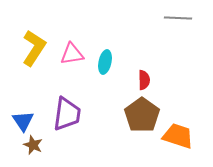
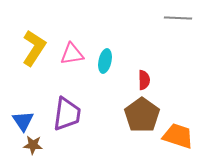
cyan ellipse: moved 1 px up
brown star: rotated 18 degrees counterclockwise
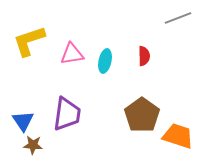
gray line: rotated 24 degrees counterclockwise
yellow L-shape: moved 5 px left, 7 px up; rotated 141 degrees counterclockwise
red semicircle: moved 24 px up
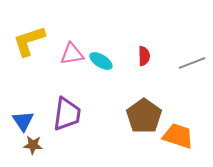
gray line: moved 14 px right, 45 px down
cyan ellipse: moved 4 px left; rotated 70 degrees counterclockwise
brown pentagon: moved 2 px right, 1 px down
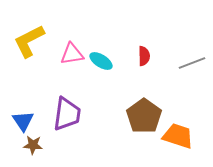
yellow L-shape: rotated 9 degrees counterclockwise
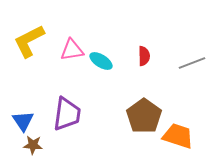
pink triangle: moved 4 px up
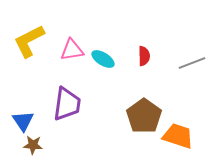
cyan ellipse: moved 2 px right, 2 px up
purple trapezoid: moved 10 px up
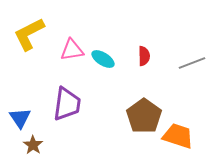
yellow L-shape: moved 7 px up
blue triangle: moved 3 px left, 3 px up
brown star: rotated 30 degrees clockwise
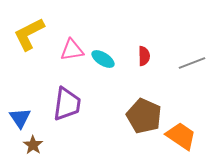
brown pentagon: rotated 12 degrees counterclockwise
orange trapezoid: moved 3 px right; rotated 16 degrees clockwise
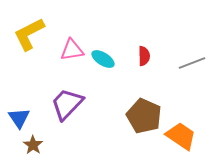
purple trapezoid: rotated 144 degrees counterclockwise
blue triangle: moved 1 px left
